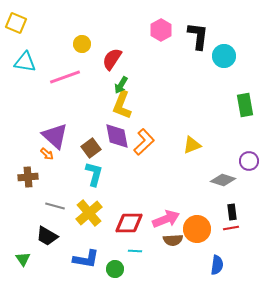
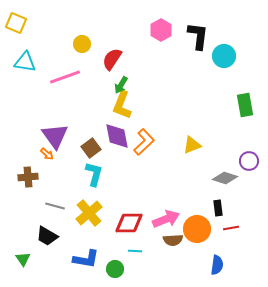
purple triangle: rotated 12 degrees clockwise
gray diamond: moved 2 px right, 2 px up
black rectangle: moved 14 px left, 4 px up
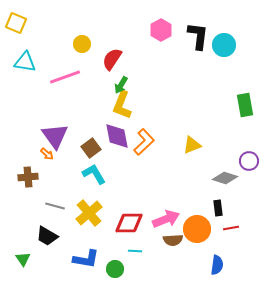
cyan circle: moved 11 px up
cyan L-shape: rotated 45 degrees counterclockwise
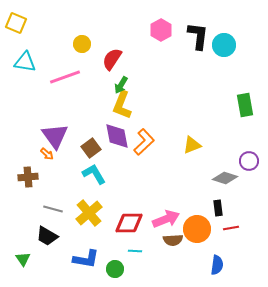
gray line: moved 2 px left, 3 px down
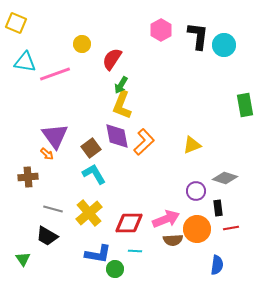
pink line: moved 10 px left, 3 px up
purple circle: moved 53 px left, 30 px down
blue L-shape: moved 12 px right, 5 px up
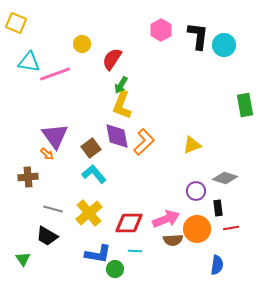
cyan triangle: moved 4 px right
cyan L-shape: rotated 10 degrees counterclockwise
